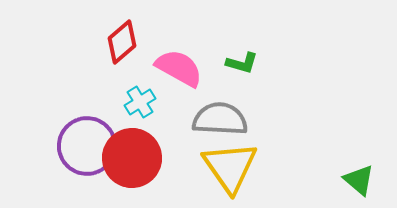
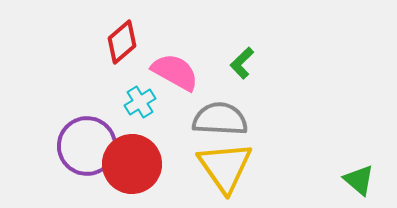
green L-shape: rotated 120 degrees clockwise
pink semicircle: moved 4 px left, 4 px down
red circle: moved 6 px down
yellow triangle: moved 5 px left
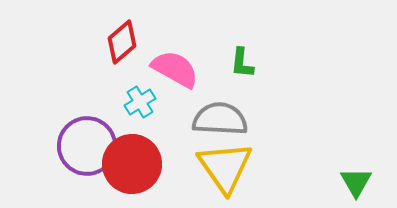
green L-shape: rotated 40 degrees counterclockwise
pink semicircle: moved 3 px up
green triangle: moved 3 px left, 2 px down; rotated 20 degrees clockwise
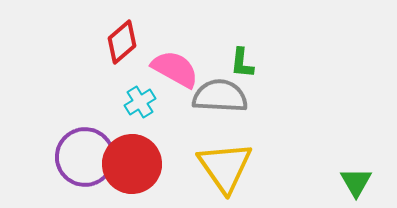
gray semicircle: moved 23 px up
purple circle: moved 2 px left, 11 px down
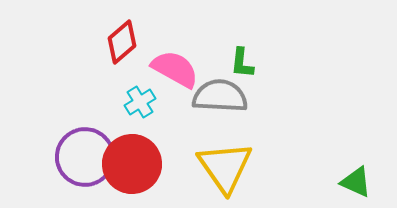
green triangle: rotated 36 degrees counterclockwise
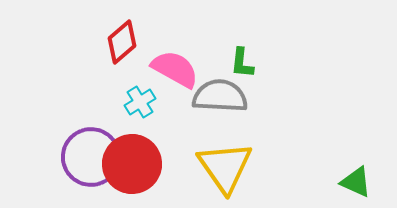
purple circle: moved 6 px right
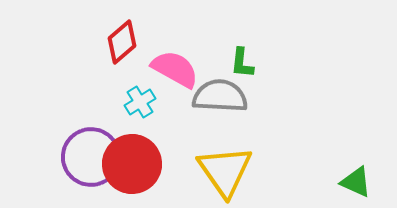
yellow triangle: moved 4 px down
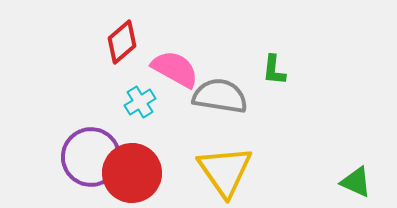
green L-shape: moved 32 px right, 7 px down
gray semicircle: rotated 6 degrees clockwise
red circle: moved 9 px down
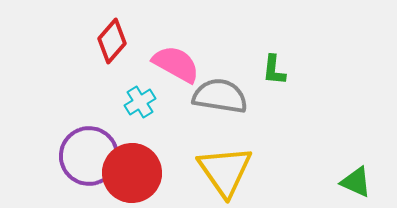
red diamond: moved 10 px left, 1 px up; rotated 9 degrees counterclockwise
pink semicircle: moved 1 px right, 5 px up
purple circle: moved 2 px left, 1 px up
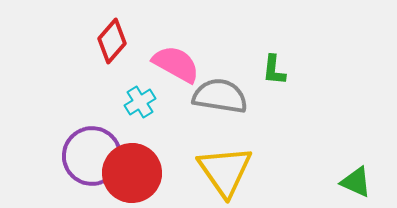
purple circle: moved 3 px right
